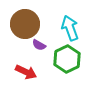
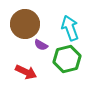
purple semicircle: moved 2 px right
green hexagon: rotated 12 degrees clockwise
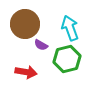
red arrow: rotated 15 degrees counterclockwise
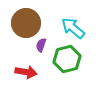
brown circle: moved 1 px right, 1 px up
cyan arrow: moved 3 px right; rotated 30 degrees counterclockwise
purple semicircle: rotated 80 degrees clockwise
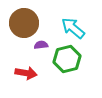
brown circle: moved 2 px left
purple semicircle: rotated 64 degrees clockwise
red arrow: moved 1 px down
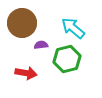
brown circle: moved 2 px left
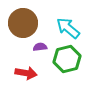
brown circle: moved 1 px right
cyan arrow: moved 5 px left
purple semicircle: moved 1 px left, 2 px down
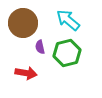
cyan arrow: moved 8 px up
purple semicircle: rotated 96 degrees counterclockwise
green hexagon: moved 6 px up
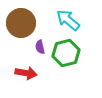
brown circle: moved 2 px left
green hexagon: moved 1 px left
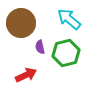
cyan arrow: moved 1 px right, 1 px up
red arrow: moved 2 px down; rotated 35 degrees counterclockwise
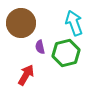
cyan arrow: moved 5 px right, 4 px down; rotated 30 degrees clockwise
red arrow: rotated 35 degrees counterclockwise
